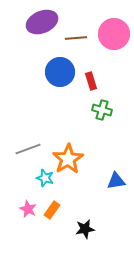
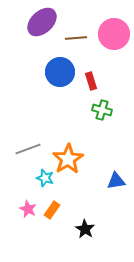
purple ellipse: rotated 20 degrees counterclockwise
black star: rotated 30 degrees counterclockwise
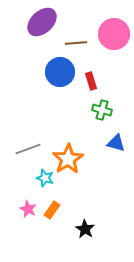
brown line: moved 5 px down
blue triangle: moved 38 px up; rotated 24 degrees clockwise
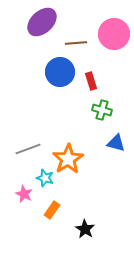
pink star: moved 4 px left, 15 px up
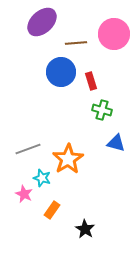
blue circle: moved 1 px right
cyan star: moved 3 px left
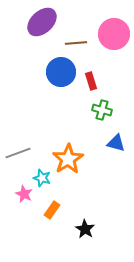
gray line: moved 10 px left, 4 px down
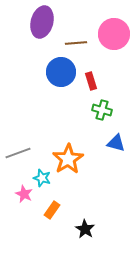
purple ellipse: rotated 32 degrees counterclockwise
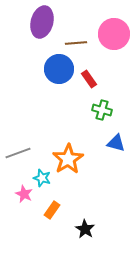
blue circle: moved 2 px left, 3 px up
red rectangle: moved 2 px left, 2 px up; rotated 18 degrees counterclockwise
